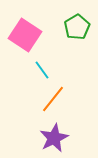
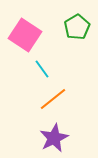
cyan line: moved 1 px up
orange line: rotated 12 degrees clockwise
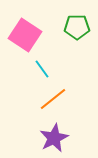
green pentagon: rotated 30 degrees clockwise
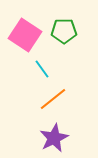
green pentagon: moved 13 px left, 4 px down
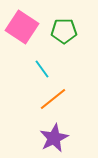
pink square: moved 3 px left, 8 px up
